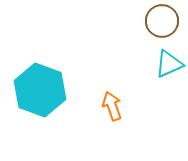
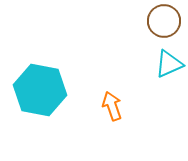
brown circle: moved 2 px right
cyan hexagon: rotated 9 degrees counterclockwise
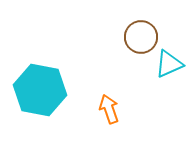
brown circle: moved 23 px left, 16 px down
orange arrow: moved 3 px left, 3 px down
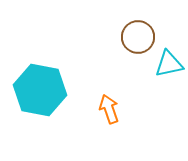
brown circle: moved 3 px left
cyan triangle: rotated 12 degrees clockwise
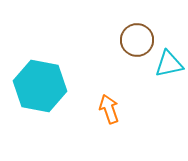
brown circle: moved 1 px left, 3 px down
cyan hexagon: moved 4 px up
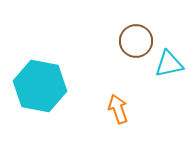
brown circle: moved 1 px left, 1 px down
orange arrow: moved 9 px right
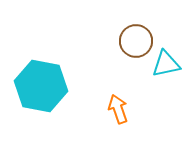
cyan triangle: moved 3 px left
cyan hexagon: moved 1 px right
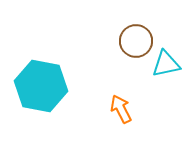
orange arrow: moved 3 px right; rotated 8 degrees counterclockwise
